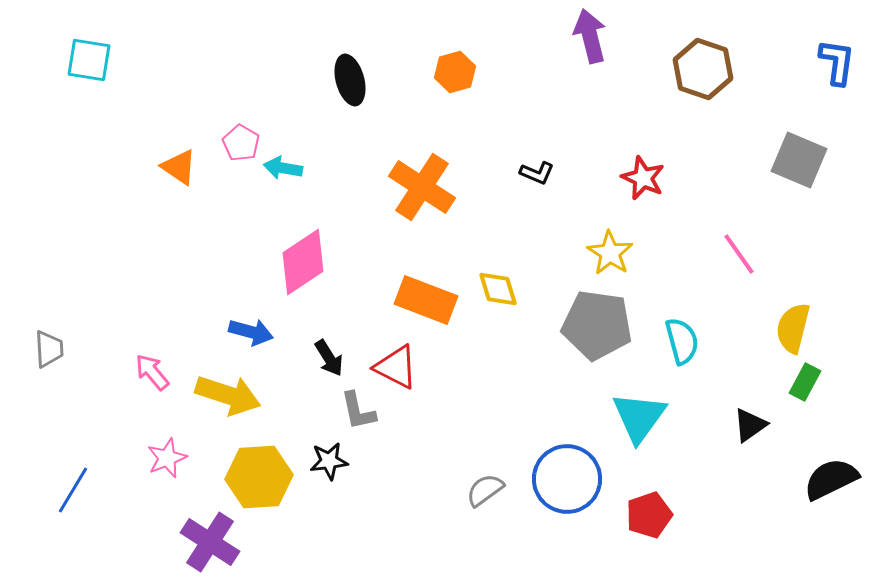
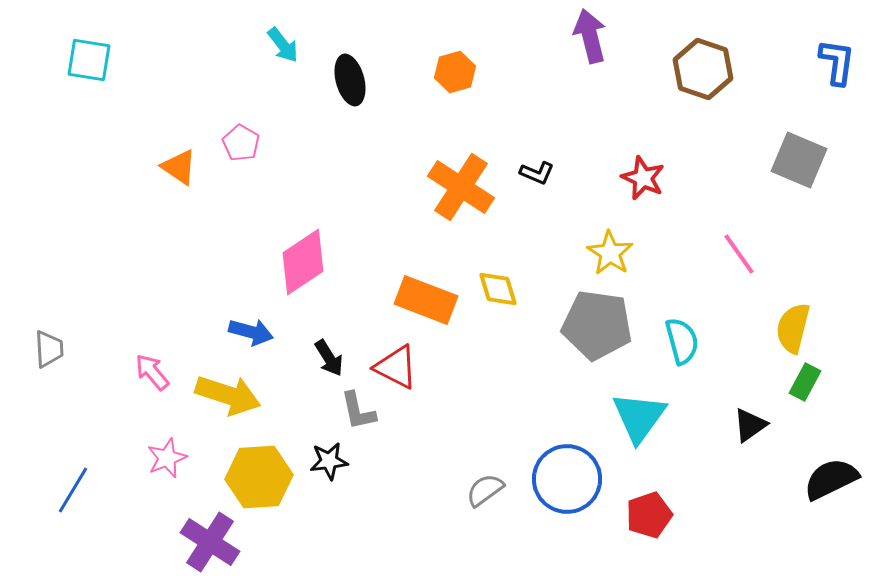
cyan arrow: moved 123 px up; rotated 138 degrees counterclockwise
orange cross: moved 39 px right
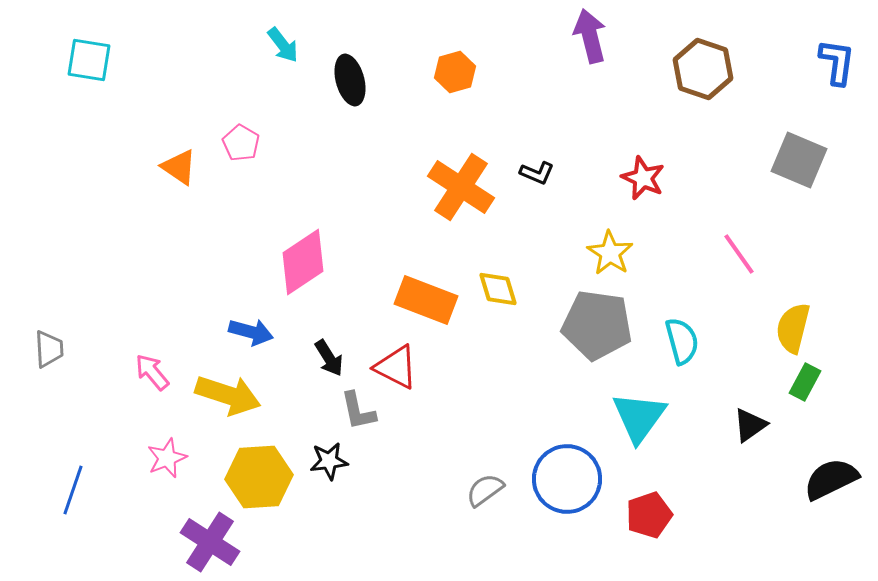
blue line: rotated 12 degrees counterclockwise
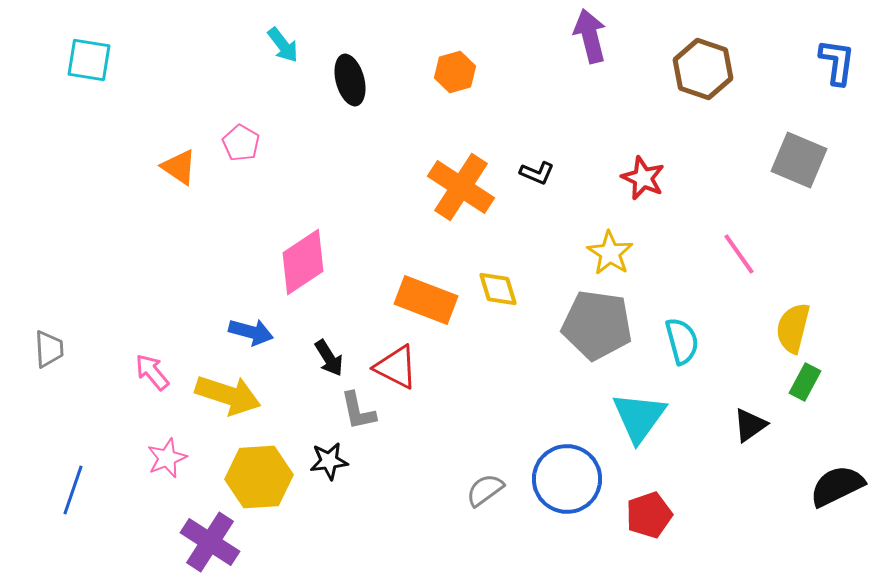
black semicircle: moved 6 px right, 7 px down
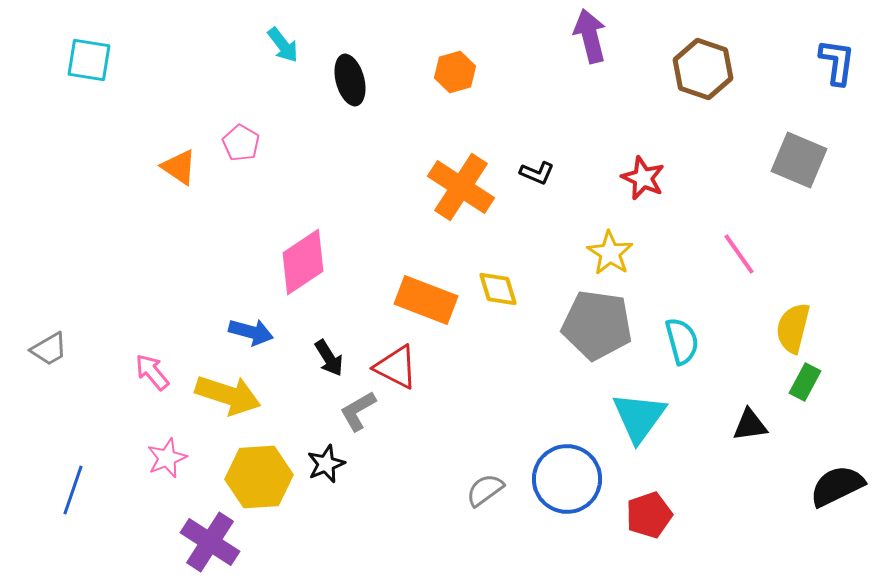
gray trapezoid: rotated 63 degrees clockwise
gray L-shape: rotated 72 degrees clockwise
black triangle: rotated 27 degrees clockwise
black star: moved 3 px left, 3 px down; rotated 15 degrees counterclockwise
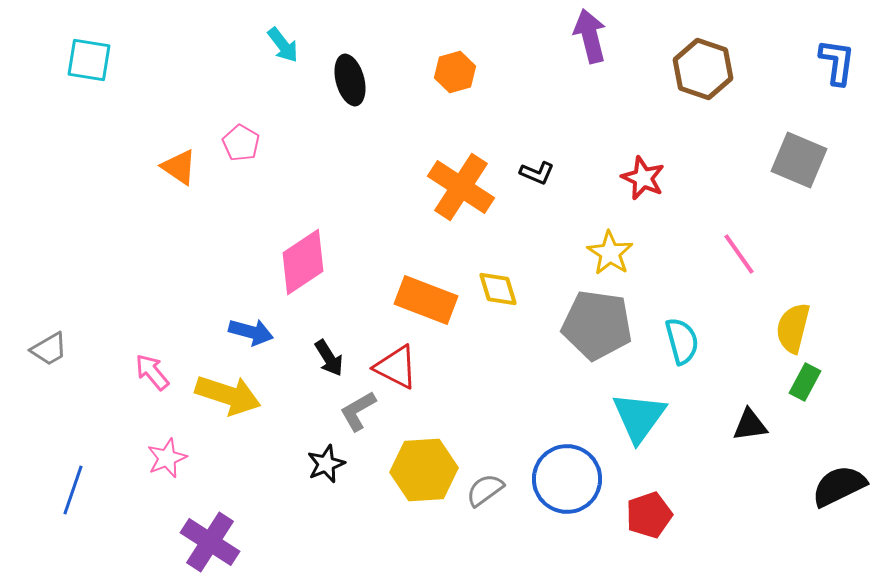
yellow hexagon: moved 165 px right, 7 px up
black semicircle: moved 2 px right
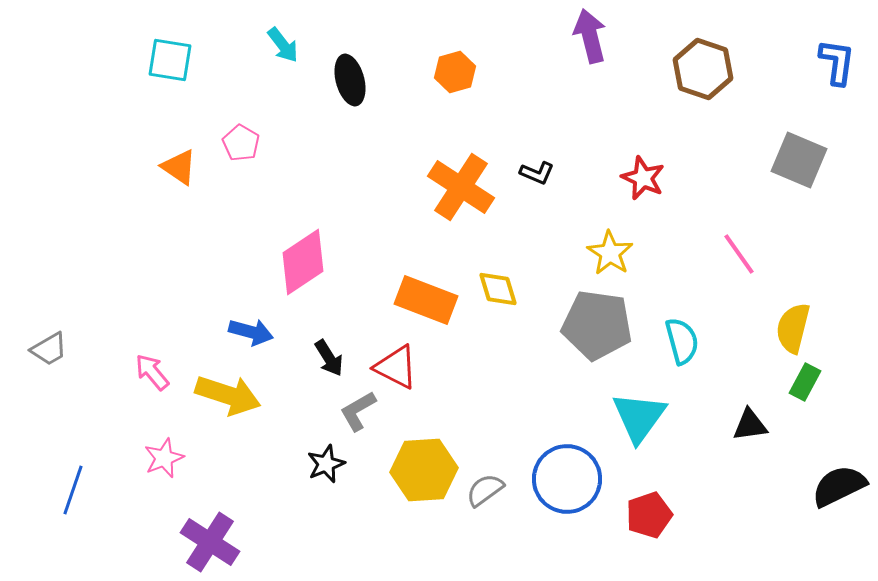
cyan square: moved 81 px right
pink star: moved 3 px left
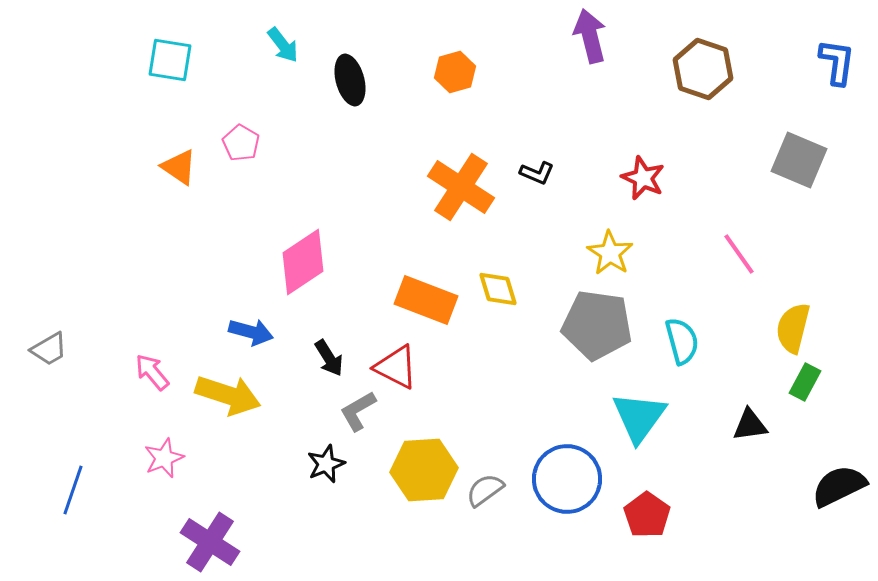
red pentagon: moved 2 px left; rotated 18 degrees counterclockwise
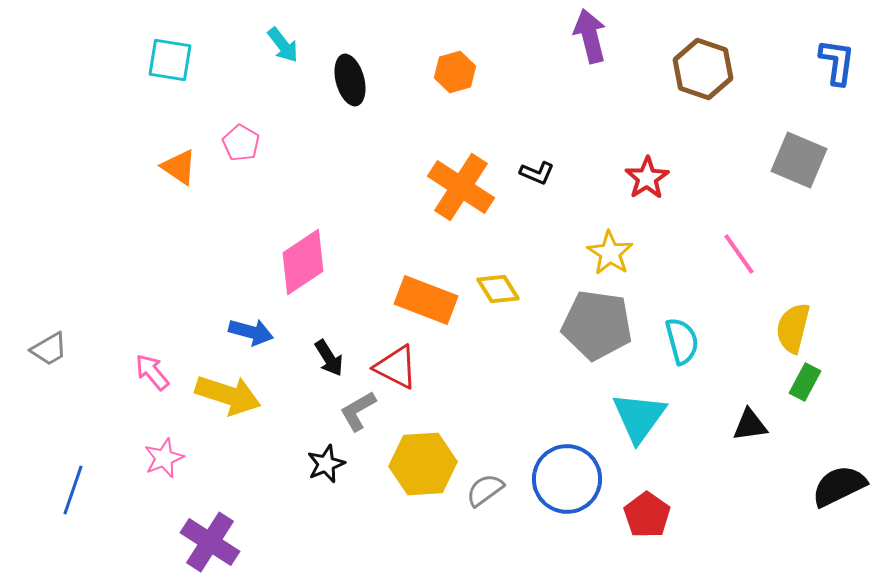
red star: moved 4 px right; rotated 15 degrees clockwise
yellow diamond: rotated 15 degrees counterclockwise
yellow hexagon: moved 1 px left, 6 px up
